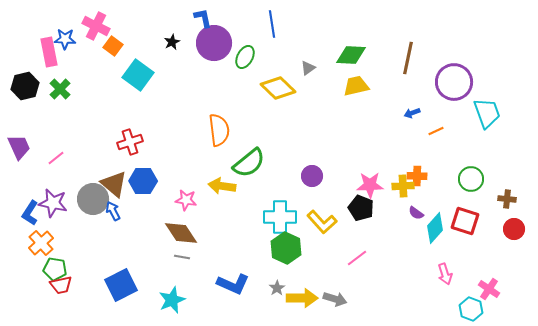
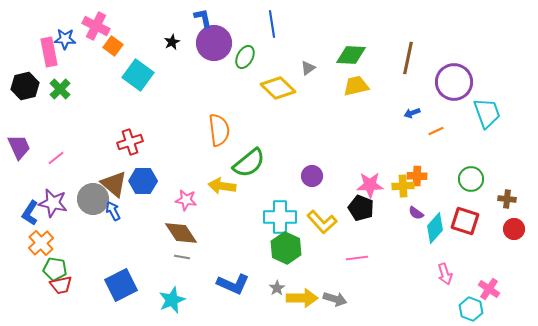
pink line at (357, 258): rotated 30 degrees clockwise
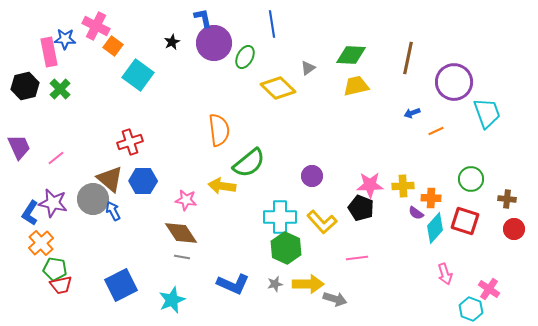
orange cross at (417, 176): moved 14 px right, 22 px down
brown triangle at (114, 184): moved 4 px left, 5 px up
gray star at (277, 288): moved 2 px left, 4 px up; rotated 21 degrees clockwise
yellow arrow at (302, 298): moved 6 px right, 14 px up
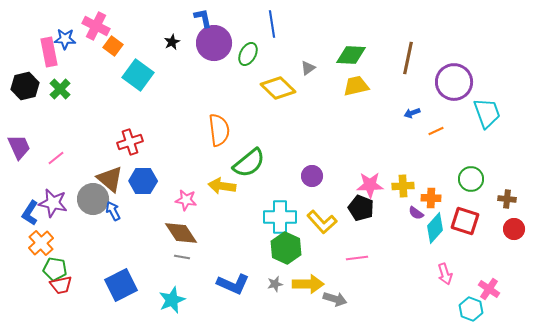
green ellipse at (245, 57): moved 3 px right, 3 px up
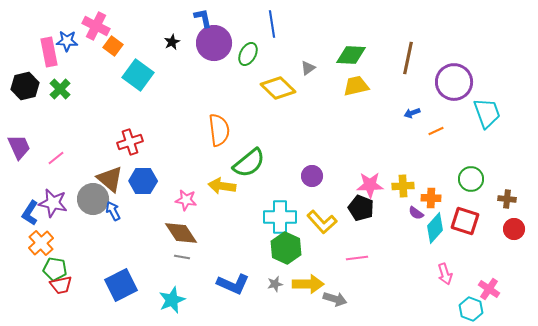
blue star at (65, 39): moved 2 px right, 2 px down
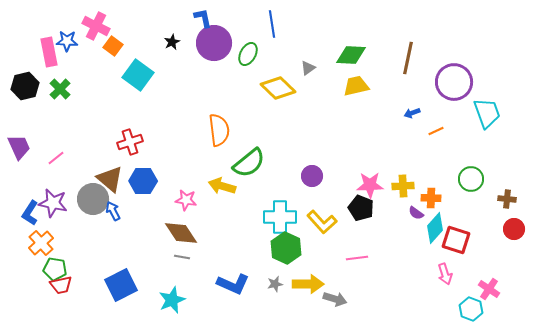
yellow arrow at (222, 186): rotated 8 degrees clockwise
red square at (465, 221): moved 9 px left, 19 px down
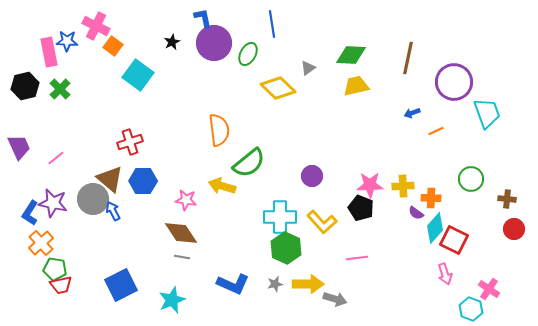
red square at (456, 240): moved 2 px left; rotated 8 degrees clockwise
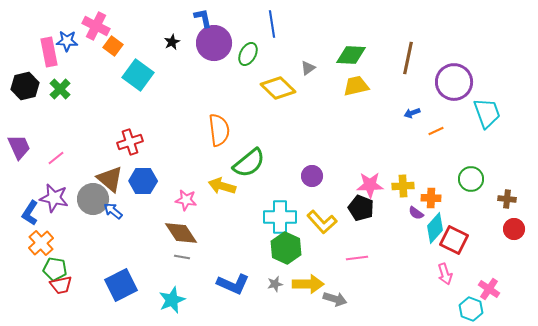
purple star at (53, 203): moved 1 px right, 5 px up
blue arrow at (113, 211): rotated 24 degrees counterclockwise
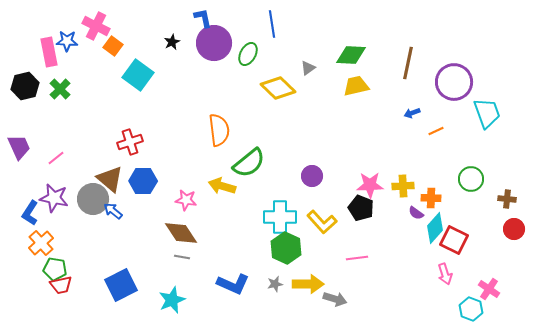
brown line at (408, 58): moved 5 px down
